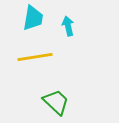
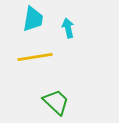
cyan trapezoid: moved 1 px down
cyan arrow: moved 2 px down
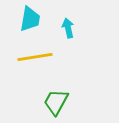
cyan trapezoid: moved 3 px left
green trapezoid: rotated 104 degrees counterclockwise
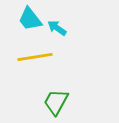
cyan trapezoid: rotated 132 degrees clockwise
cyan arrow: moved 11 px left; rotated 42 degrees counterclockwise
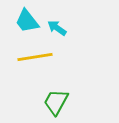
cyan trapezoid: moved 3 px left, 2 px down
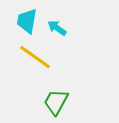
cyan trapezoid: rotated 48 degrees clockwise
yellow line: rotated 44 degrees clockwise
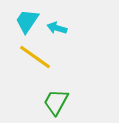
cyan trapezoid: rotated 24 degrees clockwise
cyan arrow: rotated 18 degrees counterclockwise
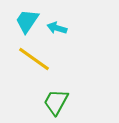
yellow line: moved 1 px left, 2 px down
